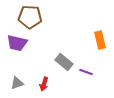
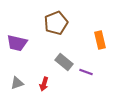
brown pentagon: moved 26 px right, 6 px down; rotated 25 degrees counterclockwise
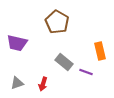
brown pentagon: moved 1 px right, 1 px up; rotated 20 degrees counterclockwise
orange rectangle: moved 11 px down
red arrow: moved 1 px left
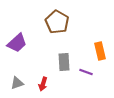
purple trapezoid: rotated 55 degrees counterclockwise
gray rectangle: rotated 48 degrees clockwise
